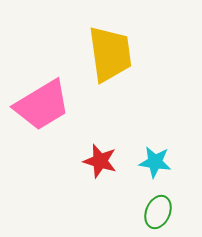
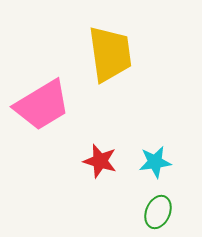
cyan star: rotated 16 degrees counterclockwise
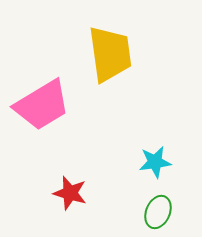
red star: moved 30 px left, 32 px down
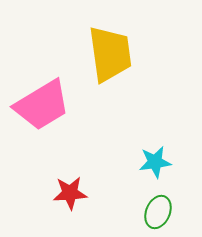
red star: rotated 20 degrees counterclockwise
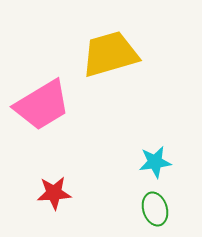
yellow trapezoid: rotated 98 degrees counterclockwise
red star: moved 16 px left
green ellipse: moved 3 px left, 3 px up; rotated 40 degrees counterclockwise
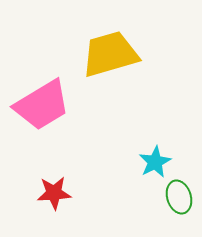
cyan star: rotated 20 degrees counterclockwise
green ellipse: moved 24 px right, 12 px up
